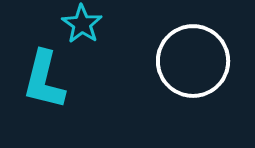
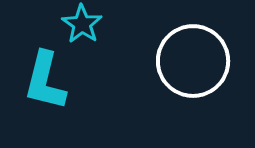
cyan L-shape: moved 1 px right, 1 px down
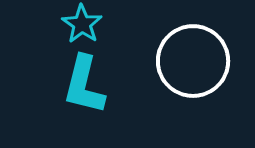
cyan L-shape: moved 39 px right, 4 px down
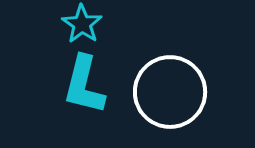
white circle: moved 23 px left, 31 px down
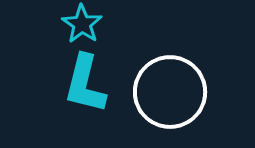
cyan L-shape: moved 1 px right, 1 px up
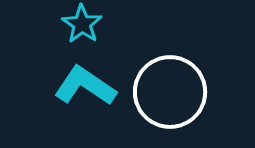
cyan L-shape: moved 2 px down; rotated 110 degrees clockwise
